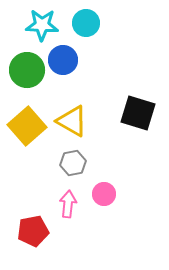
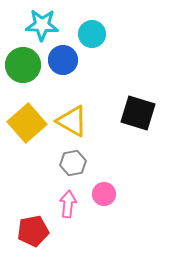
cyan circle: moved 6 px right, 11 px down
green circle: moved 4 px left, 5 px up
yellow square: moved 3 px up
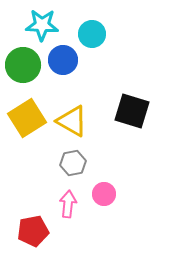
black square: moved 6 px left, 2 px up
yellow square: moved 5 px up; rotated 9 degrees clockwise
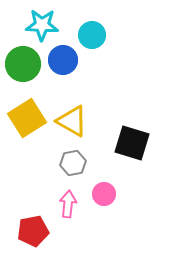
cyan circle: moved 1 px down
green circle: moved 1 px up
black square: moved 32 px down
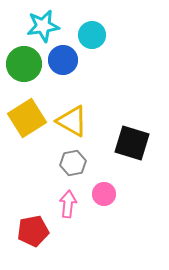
cyan star: moved 1 px right, 1 px down; rotated 12 degrees counterclockwise
green circle: moved 1 px right
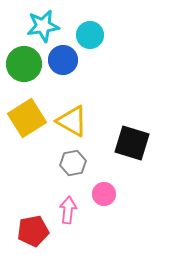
cyan circle: moved 2 px left
pink arrow: moved 6 px down
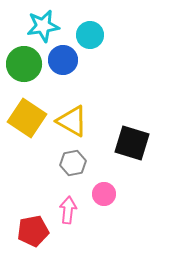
yellow square: rotated 24 degrees counterclockwise
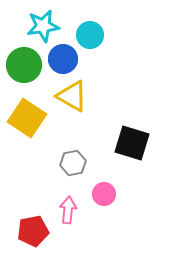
blue circle: moved 1 px up
green circle: moved 1 px down
yellow triangle: moved 25 px up
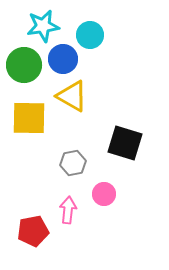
yellow square: moved 2 px right; rotated 33 degrees counterclockwise
black square: moved 7 px left
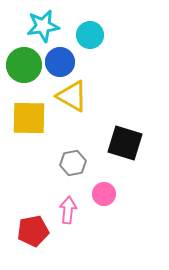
blue circle: moved 3 px left, 3 px down
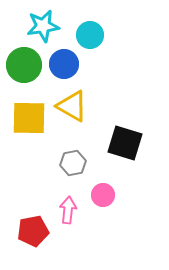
blue circle: moved 4 px right, 2 px down
yellow triangle: moved 10 px down
pink circle: moved 1 px left, 1 px down
